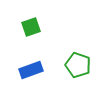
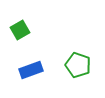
green square: moved 11 px left, 3 px down; rotated 12 degrees counterclockwise
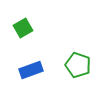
green square: moved 3 px right, 2 px up
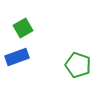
blue rectangle: moved 14 px left, 13 px up
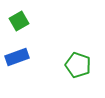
green square: moved 4 px left, 7 px up
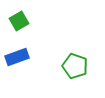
green pentagon: moved 3 px left, 1 px down
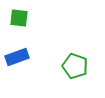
green square: moved 3 px up; rotated 36 degrees clockwise
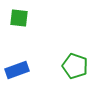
blue rectangle: moved 13 px down
